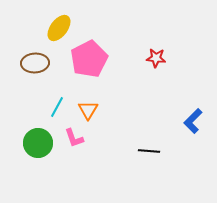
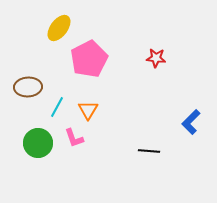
brown ellipse: moved 7 px left, 24 px down
blue L-shape: moved 2 px left, 1 px down
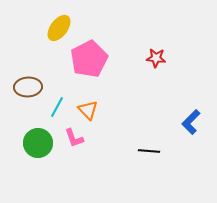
orange triangle: rotated 15 degrees counterclockwise
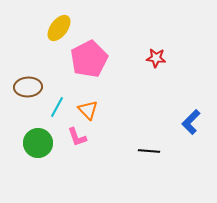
pink L-shape: moved 3 px right, 1 px up
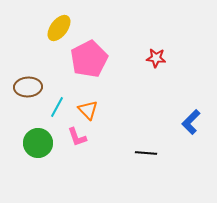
black line: moved 3 px left, 2 px down
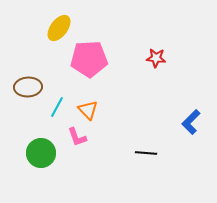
pink pentagon: rotated 24 degrees clockwise
green circle: moved 3 px right, 10 px down
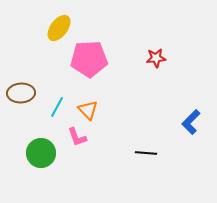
red star: rotated 12 degrees counterclockwise
brown ellipse: moved 7 px left, 6 px down
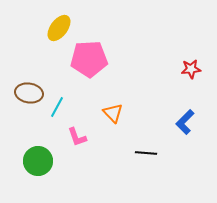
red star: moved 35 px right, 11 px down
brown ellipse: moved 8 px right; rotated 12 degrees clockwise
orange triangle: moved 25 px right, 3 px down
blue L-shape: moved 6 px left
green circle: moved 3 px left, 8 px down
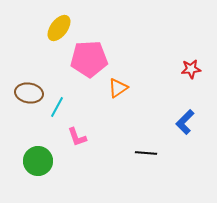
orange triangle: moved 5 px right, 25 px up; rotated 40 degrees clockwise
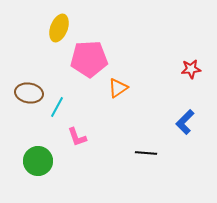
yellow ellipse: rotated 16 degrees counterclockwise
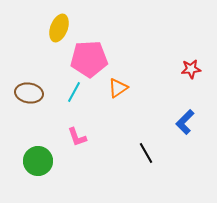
cyan line: moved 17 px right, 15 px up
black line: rotated 55 degrees clockwise
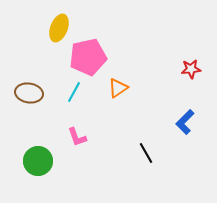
pink pentagon: moved 1 px left, 2 px up; rotated 9 degrees counterclockwise
